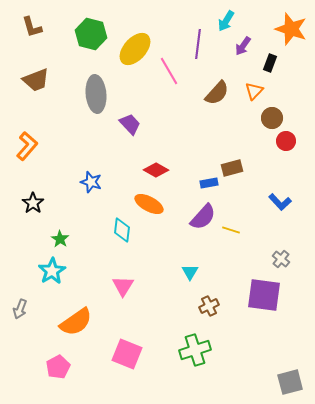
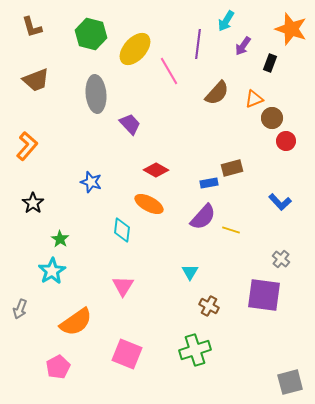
orange triangle: moved 8 px down; rotated 24 degrees clockwise
brown cross: rotated 36 degrees counterclockwise
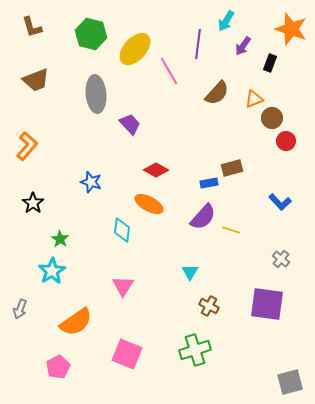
purple square: moved 3 px right, 9 px down
